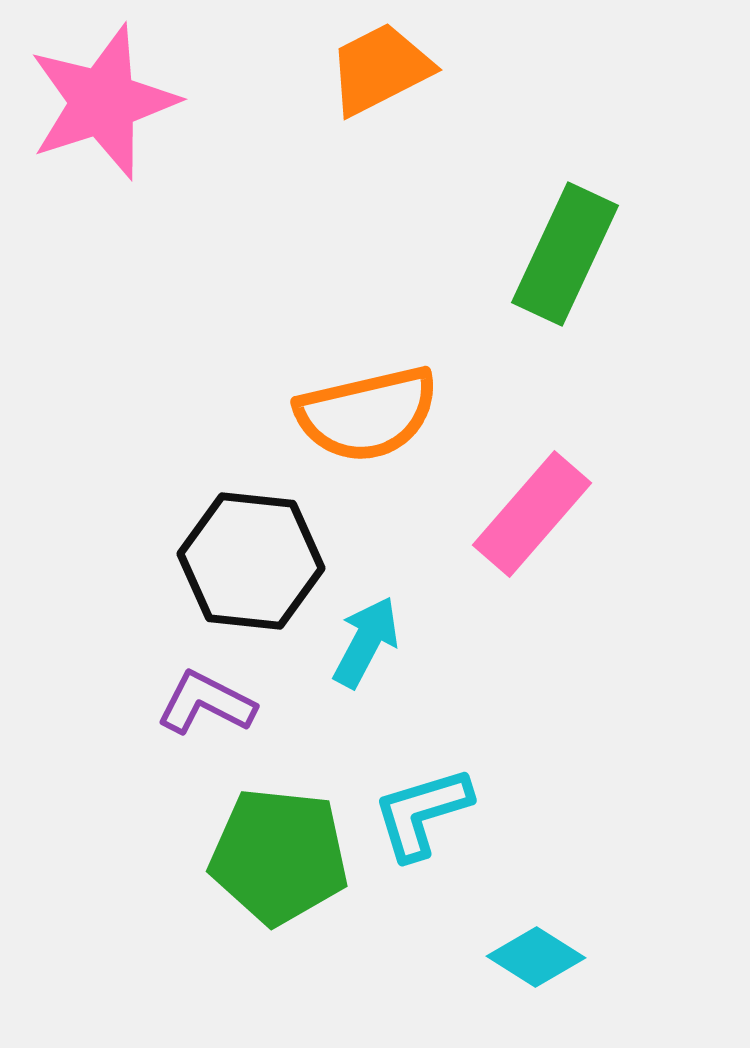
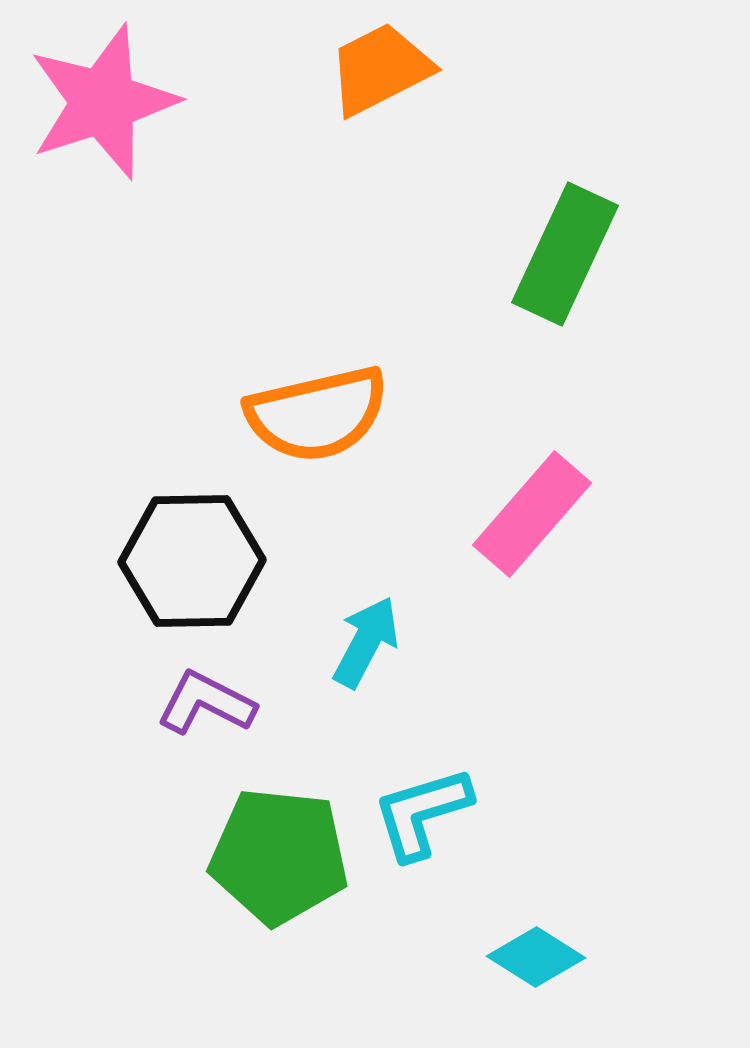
orange semicircle: moved 50 px left
black hexagon: moved 59 px left; rotated 7 degrees counterclockwise
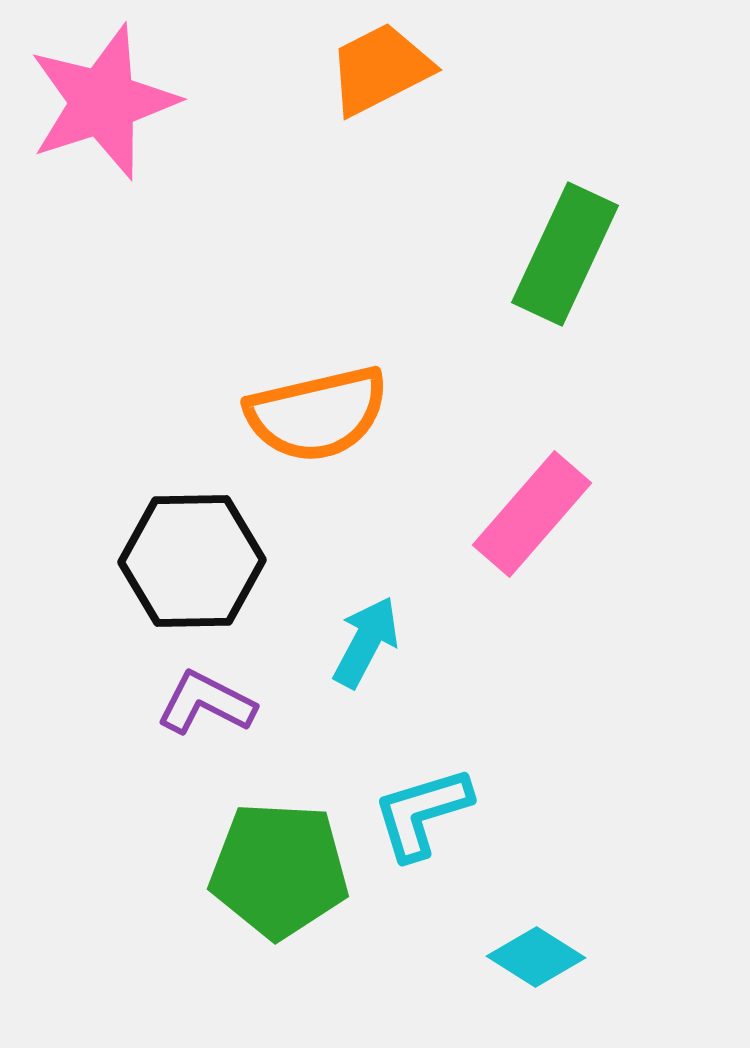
green pentagon: moved 14 px down; rotated 3 degrees counterclockwise
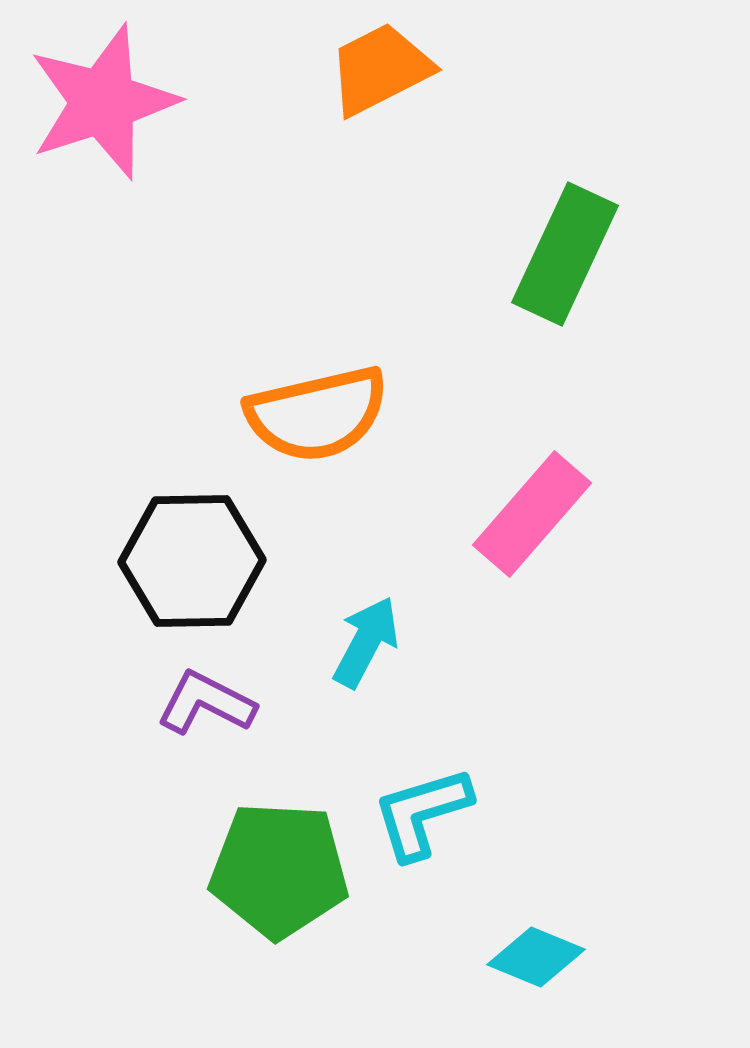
cyan diamond: rotated 10 degrees counterclockwise
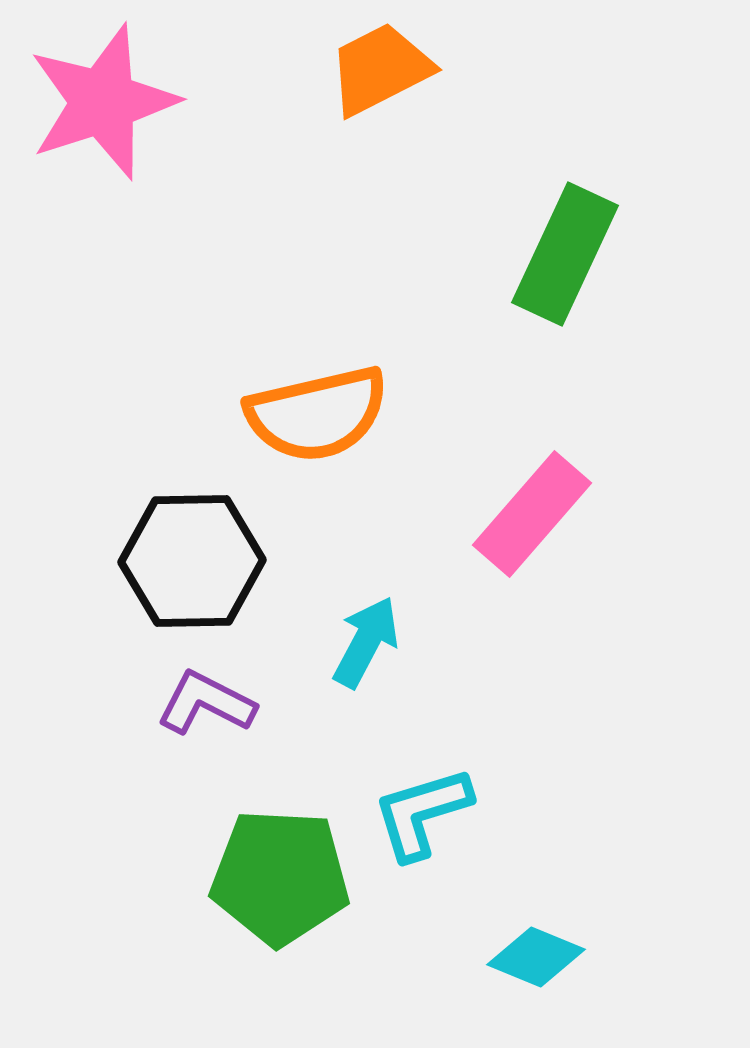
green pentagon: moved 1 px right, 7 px down
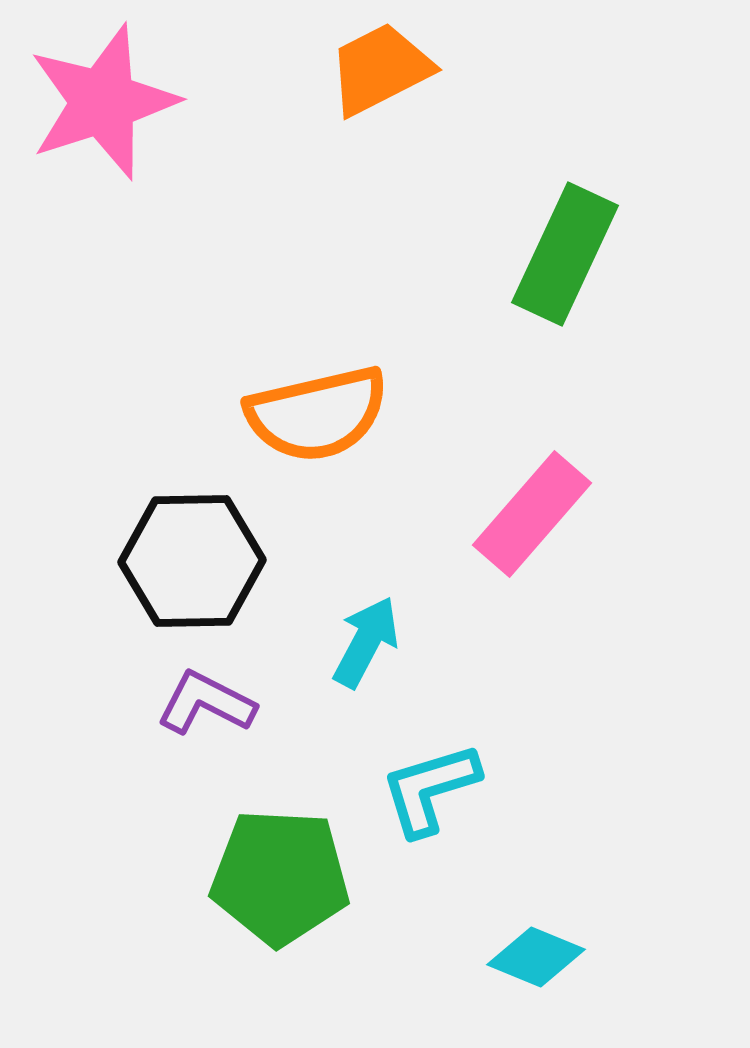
cyan L-shape: moved 8 px right, 24 px up
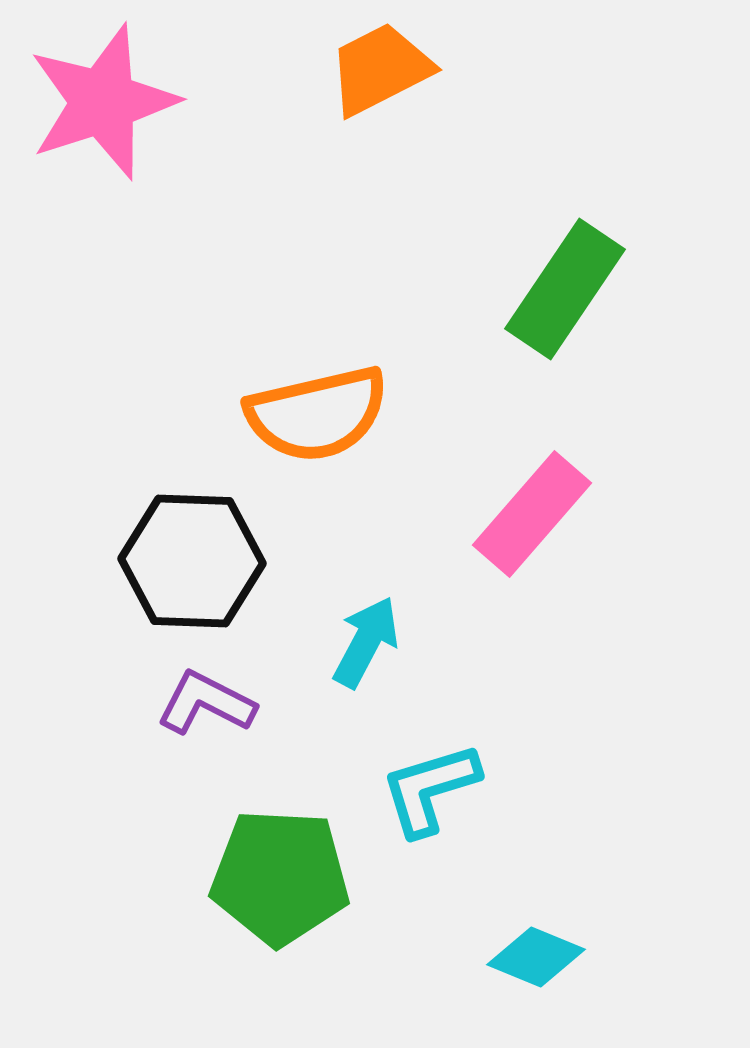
green rectangle: moved 35 px down; rotated 9 degrees clockwise
black hexagon: rotated 3 degrees clockwise
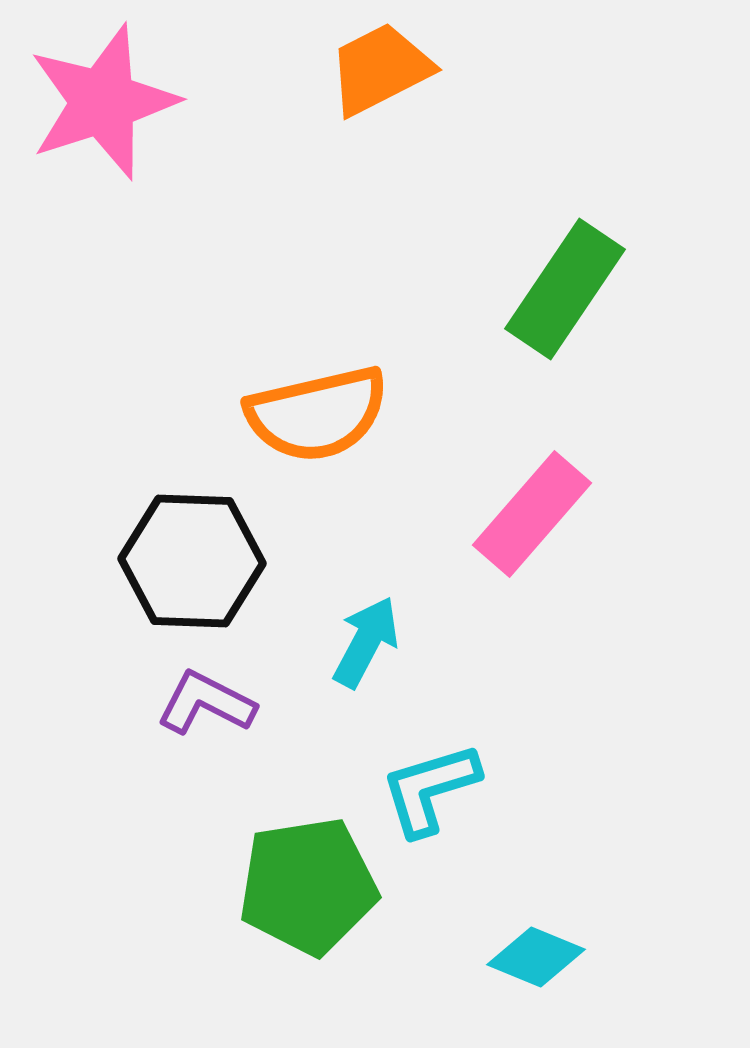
green pentagon: moved 28 px right, 9 px down; rotated 12 degrees counterclockwise
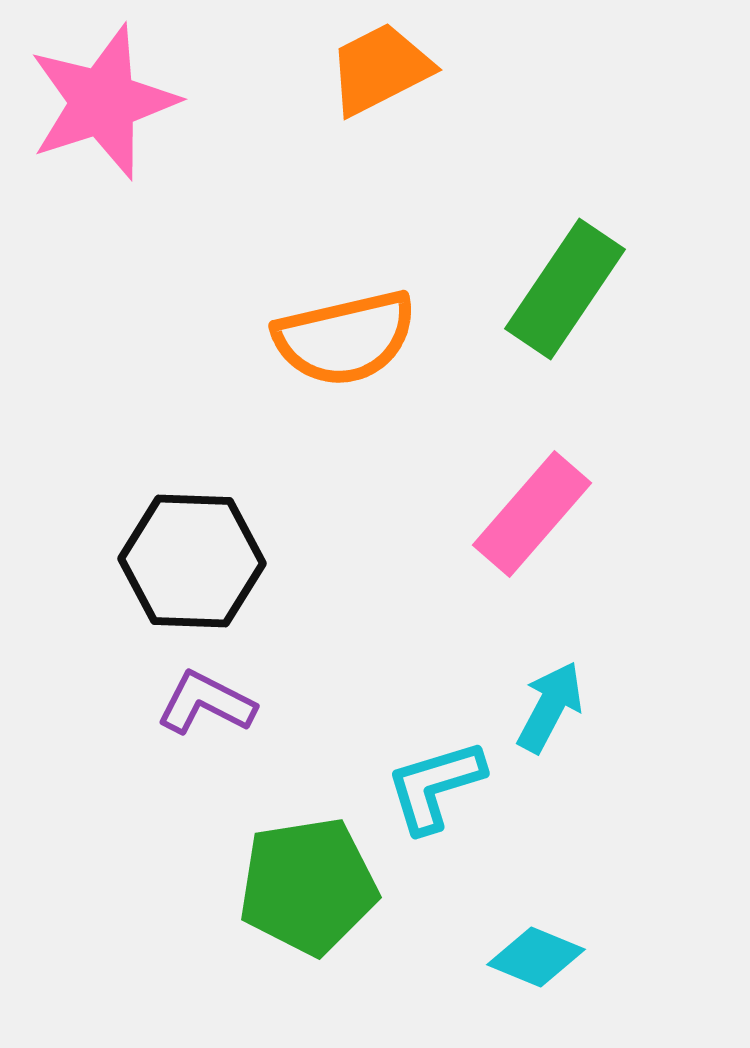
orange semicircle: moved 28 px right, 76 px up
cyan arrow: moved 184 px right, 65 px down
cyan L-shape: moved 5 px right, 3 px up
